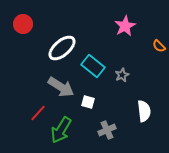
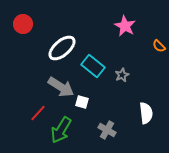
pink star: rotated 15 degrees counterclockwise
white square: moved 6 px left
white semicircle: moved 2 px right, 2 px down
gray cross: rotated 36 degrees counterclockwise
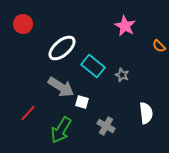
gray star: rotated 24 degrees counterclockwise
red line: moved 10 px left
gray cross: moved 1 px left, 4 px up
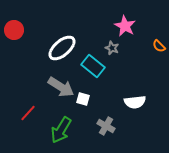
red circle: moved 9 px left, 6 px down
gray star: moved 10 px left, 27 px up
white square: moved 1 px right, 3 px up
white semicircle: moved 11 px left, 11 px up; rotated 90 degrees clockwise
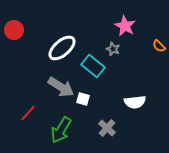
gray star: moved 1 px right, 1 px down
gray cross: moved 1 px right, 2 px down; rotated 12 degrees clockwise
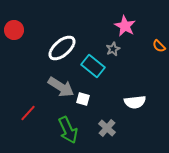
gray star: rotated 24 degrees clockwise
green arrow: moved 7 px right; rotated 56 degrees counterclockwise
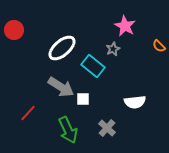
white square: rotated 16 degrees counterclockwise
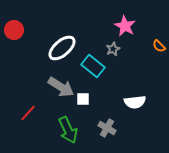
gray cross: rotated 12 degrees counterclockwise
